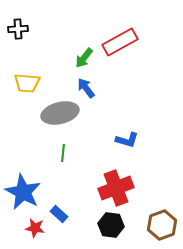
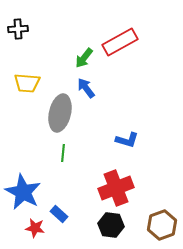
gray ellipse: rotated 63 degrees counterclockwise
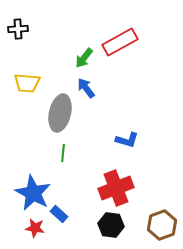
blue star: moved 10 px right, 1 px down
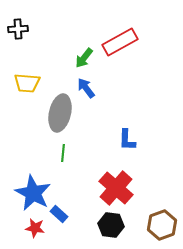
blue L-shape: rotated 75 degrees clockwise
red cross: rotated 28 degrees counterclockwise
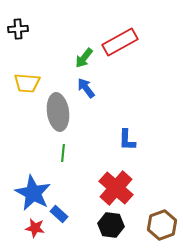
gray ellipse: moved 2 px left, 1 px up; rotated 21 degrees counterclockwise
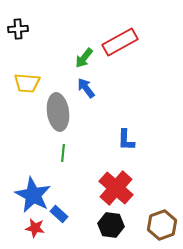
blue L-shape: moved 1 px left
blue star: moved 2 px down
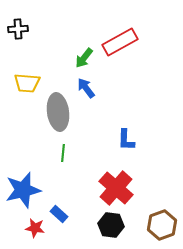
blue star: moved 10 px left, 5 px up; rotated 30 degrees clockwise
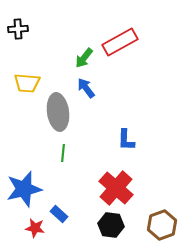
blue star: moved 1 px right, 1 px up
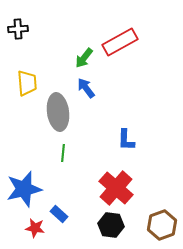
yellow trapezoid: rotated 100 degrees counterclockwise
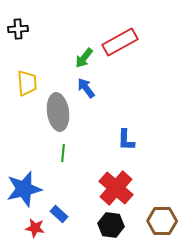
brown hexagon: moved 4 px up; rotated 20 degrees clockwise
